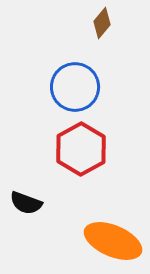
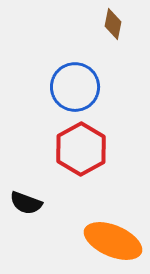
brown diamond: moved 11 px right, 1 px down; rotated 28 degrees counterclockwise
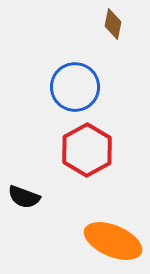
red hexagon: moved 6 px right, 1 px down
black semicircle: moved 2 px left, 6 px up
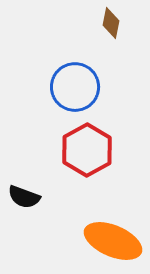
brown diamond: moved 2 px left, 1 px up
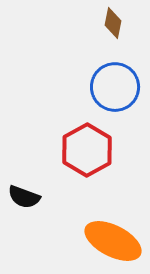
brown diamond: moved 2 px right
blue circle: moved 40 px right
orange ellipse: rotated 4 degrees clockwise
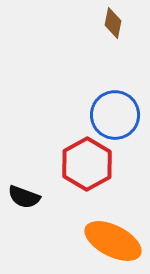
blue circle: moved 28 px down
red hexagon: moved 14 px down
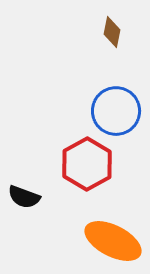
brown diamond: moved 1 px left, 9 px down
blue circle: moved 1 px right, 4 px up
